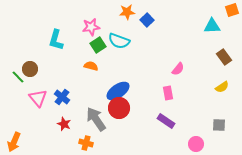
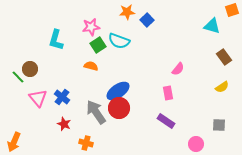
cyan triangle: rotated 18 degrees clockwise
gray arrow: moved 7 px up
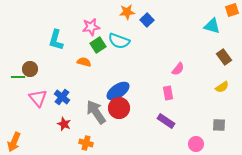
orange semicircle: moved 7 px left, 4 px up
green line: rotated 48 degrees counterclockwise
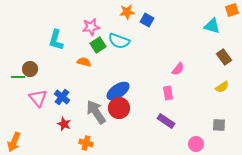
blue square: rotated 16 degrees counterclockwise
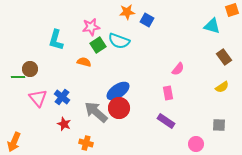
gray arrow: rotated 15 degrees counterclockwise
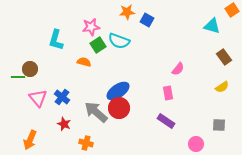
orange square: rotated 16 degrees counterclockwise
orange arrow: moved 16 px right, 2 px up
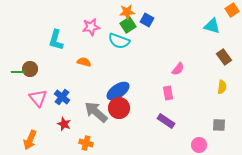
green square: moved 30 px right, 20 px up
green line: moved 5 px up
yellow semicircle: rotated 48 degrees counterclockwise
pink circle: moved 3 px right, 1 px down
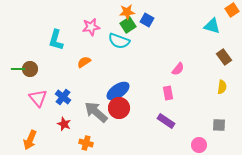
orange semicircle: rotated 48 degrees counterclockwise
green line: moved 3 px up
blue cross: moved 1 px right
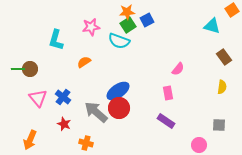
blue square: rotated 32 degrees clockwise
